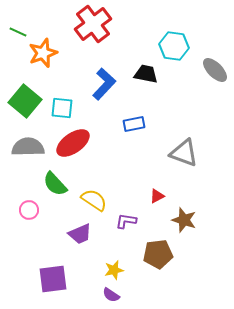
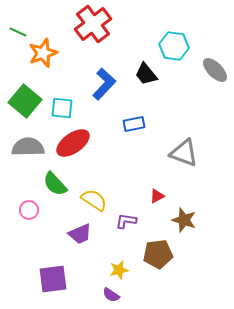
black trapezoid: rotated 140 degrees counterclockwise
yellow star: moved 5 px right
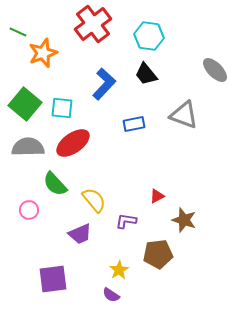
cyan hexagon: moved 25 px left, 10 px up
green square: moved 3 px down
gray triangle: moved 38 px up
yellow semicircle: rotated 16 degrees clockwise
yellow star: rotated 18 degrees counterclockwise
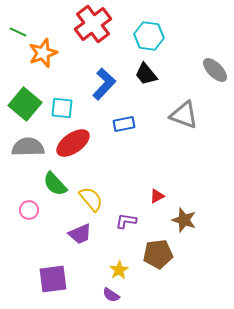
blue rectangle: moved 10 px left
yellow semicircle: moved 3 px left, 1 px up
